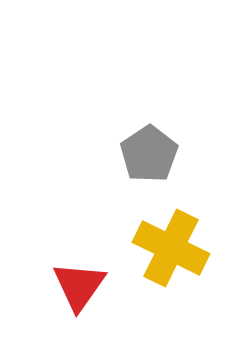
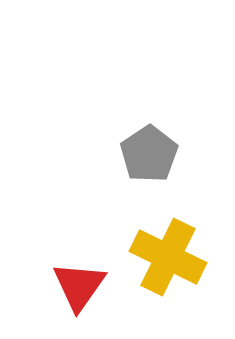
yellow cross: moved 3 px left, 9 px down
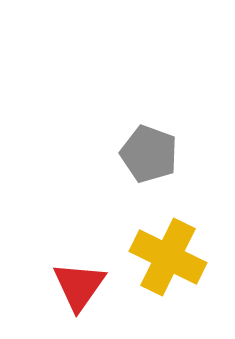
gray pentagon: rotated 18 degrees counterclockwise
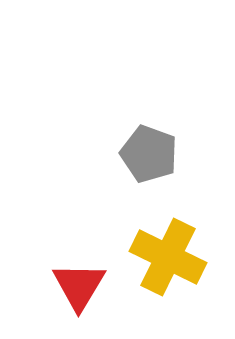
red triangle: rotated 4 degrees counterclockwise
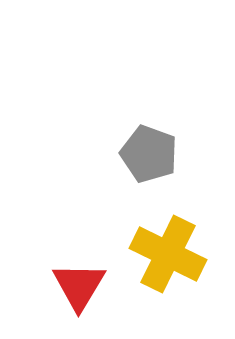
yellow cross: moved 3 px up
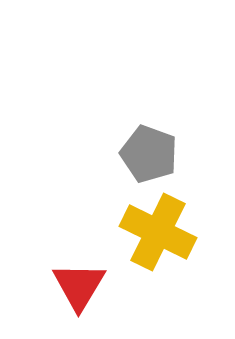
yellow cross: moved 10 px left, 22 px up
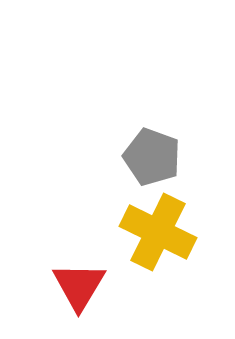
gray pentagon: moved 3 px right, 3 px down
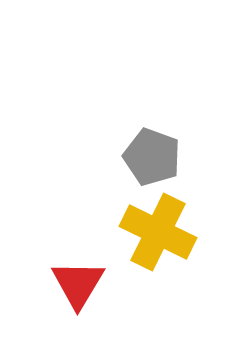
red triangle: moved 1 px left, 2 px up
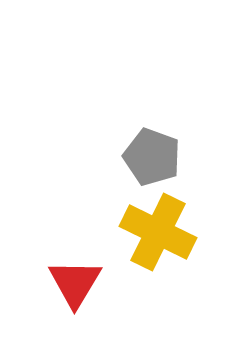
red triangle: moved 3 px left, 1 px up
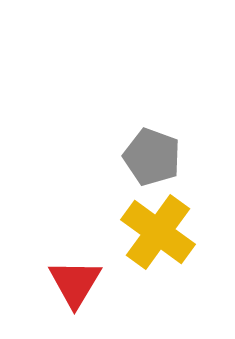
yellow cross: rotated 10 degrees clockwise
